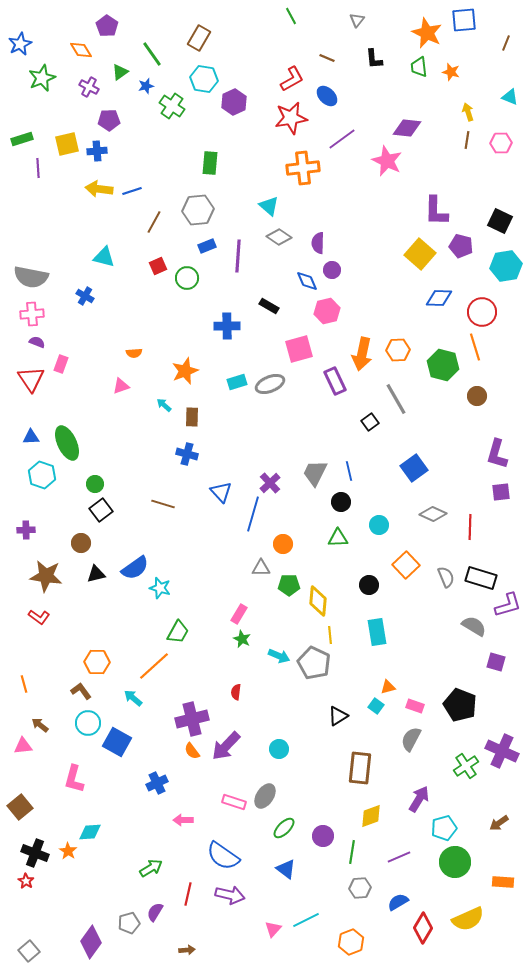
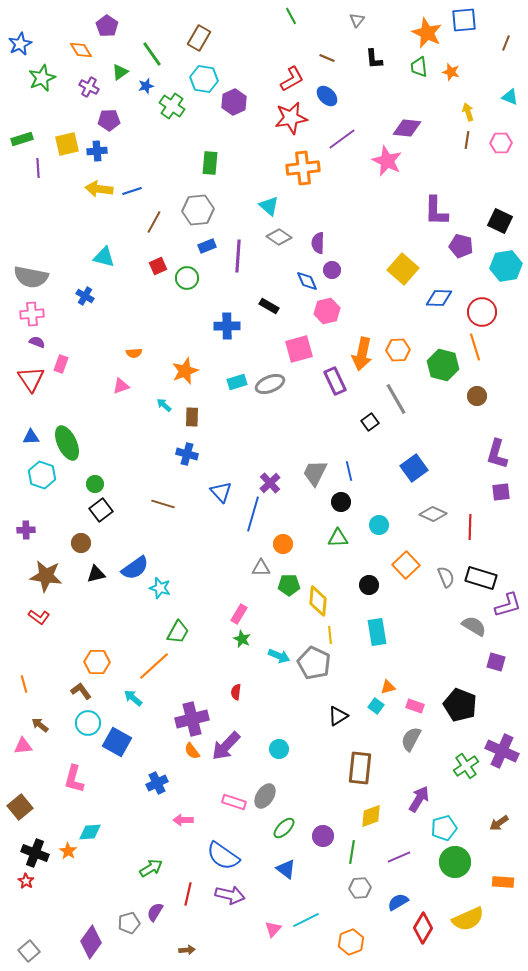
yellow square at (420, 254): moved 17 px left, 15 px down
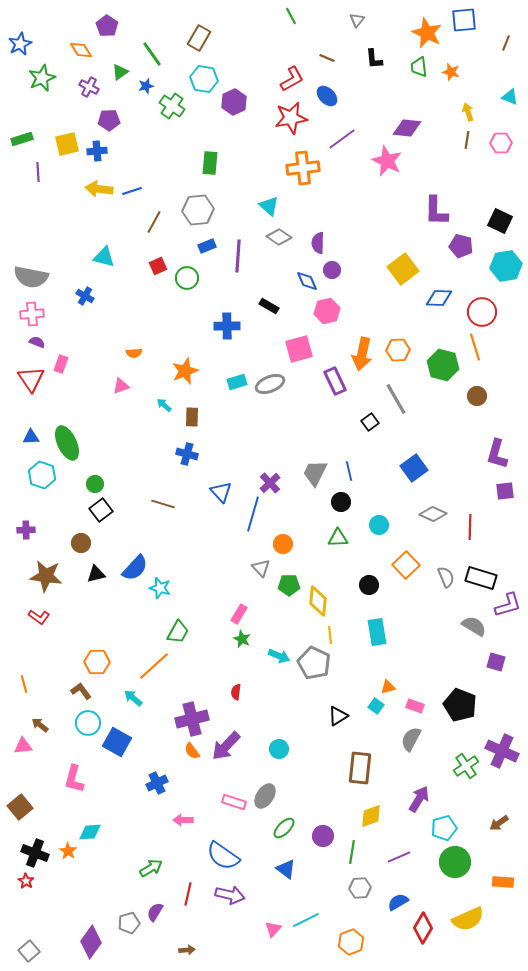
purple line at (38, 168): moved 4 px down
yellow square at (403, 269): rotated 12 degrees clockwise
purple square at (501, 492): moved 4 px right, 1 px up
blue semicircle at (135, 568): rotated 12 degrees counterclockwise
gray triangle at (261, 568): rotated 48 degrees clockwise
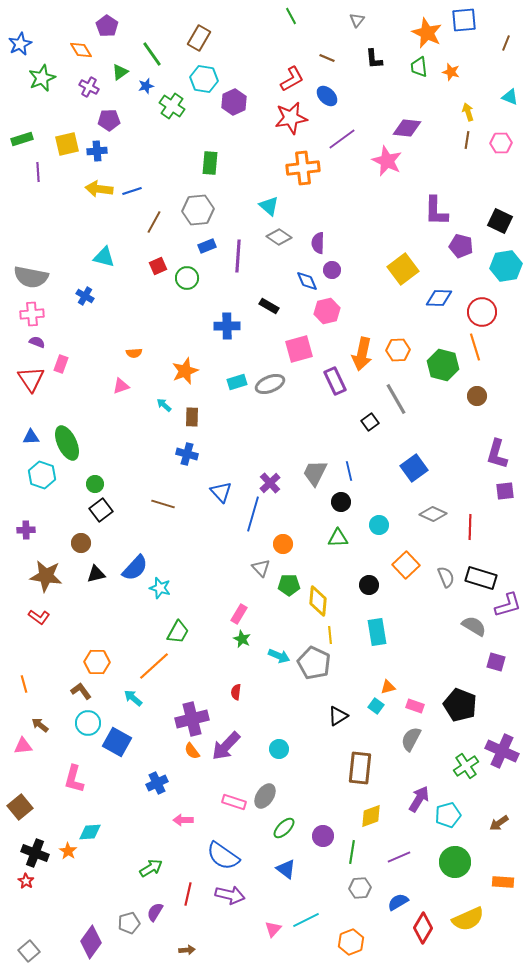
cyan pentagon at (444, 828): moved 4 px right, 13 px up
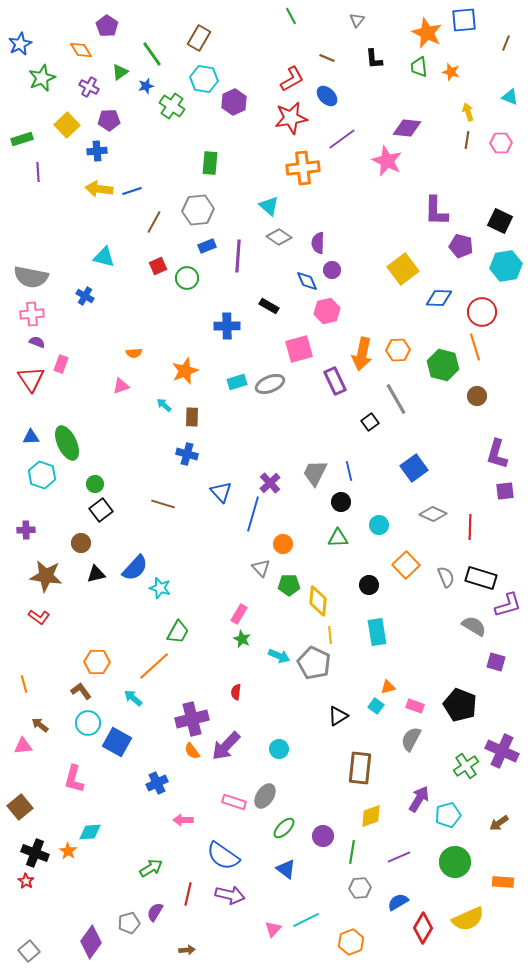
yellow square at (67, 144): moved 19 px up; rotated 30 degrees counterclockwise
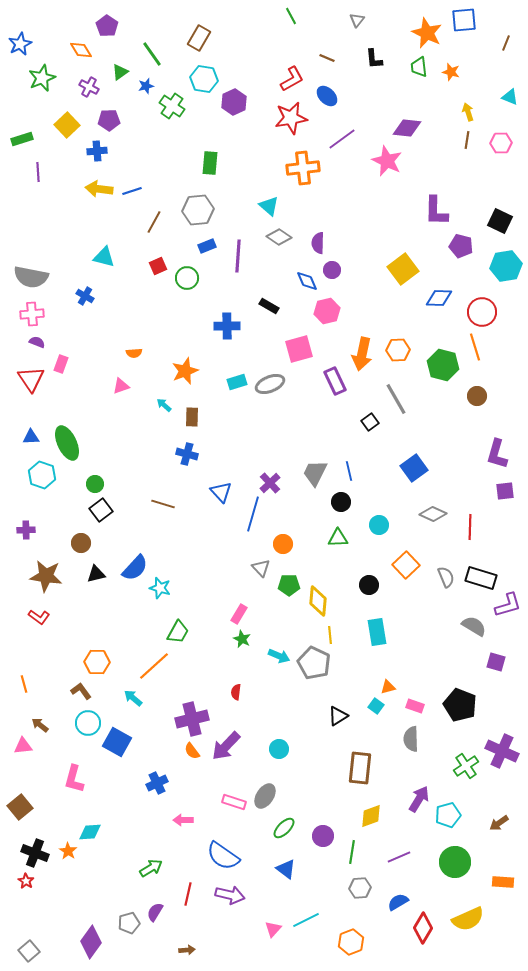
gray semicircle at (411, 739): rotated 30 degrees counterclockwise
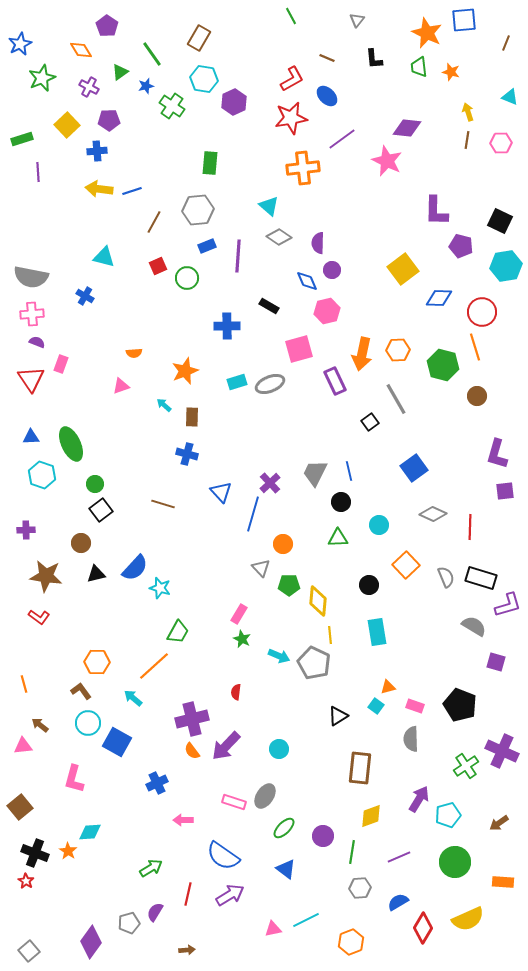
green ellipse at (67, 443): moved 4 px right, 1 px down
purple arrow at (230, 895): rotated 44 degrees counterclockwise
pink triangle at (273, 929): rotated 36 degrees clockwise
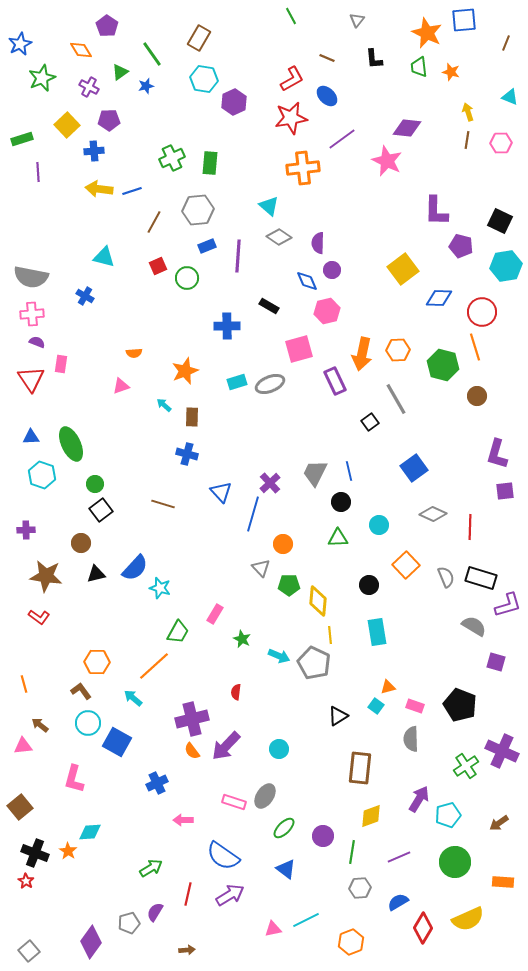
green cross at (172, 106): moved 52 px down; rotated 30 degrees clockwise
blue cross at (97, 151): moved 3 px left
pink rectangle at (61, 364): rotated 12 degrees counterclockwise
pink rectangle at (239, 614): moved 24 px left
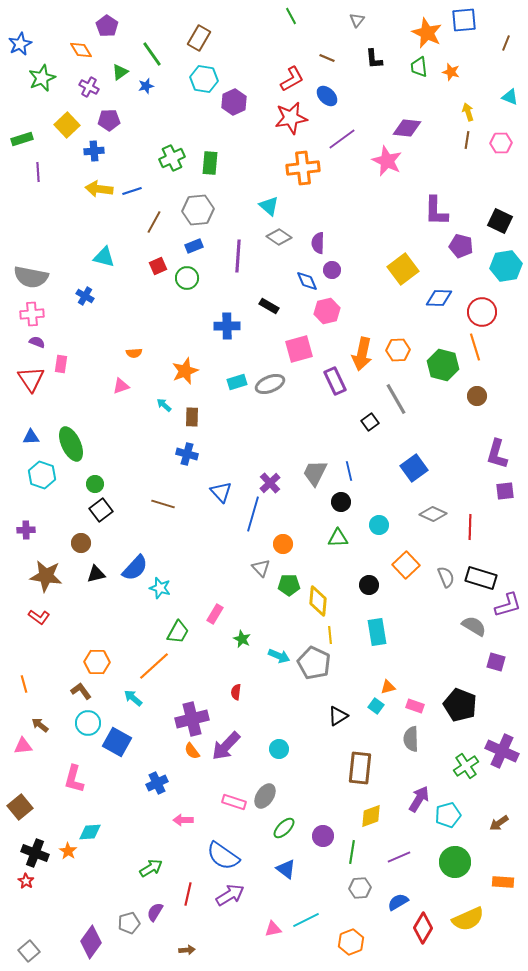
blue rectangle at (207, 246): moved 13 px left
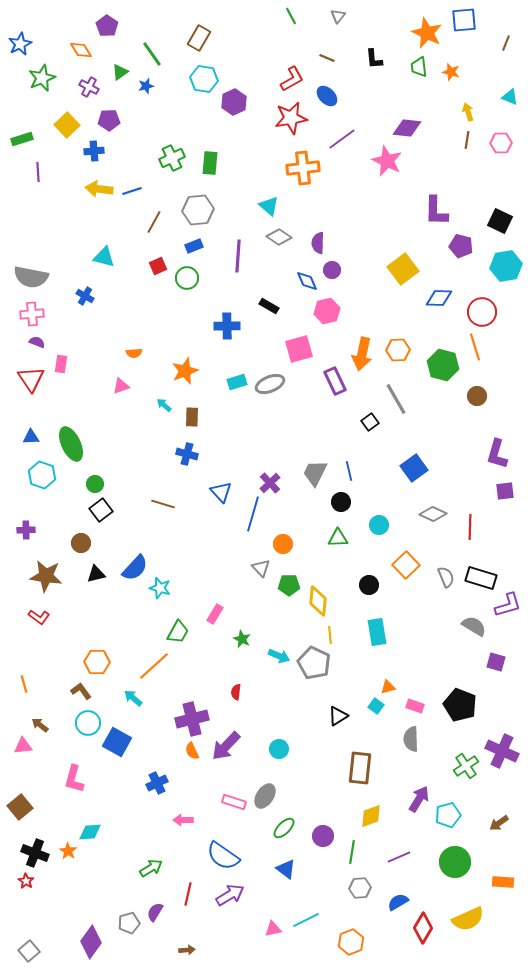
gray triangle at (357, 20): moved 19 px left, 4 px up
orange semicircle at (192, 751): rotated 12 degrees clockwise
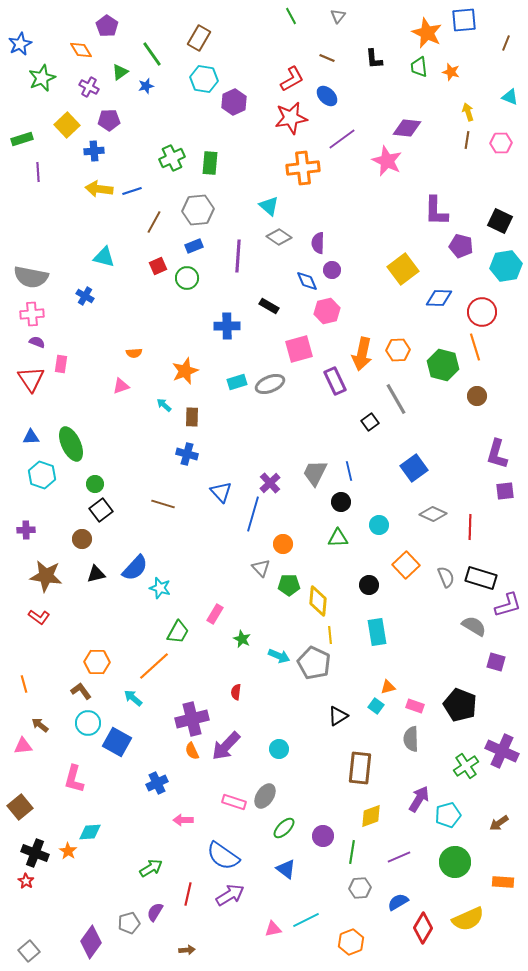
brown circle at (81, 543): moved 1 px right, 4 px up
